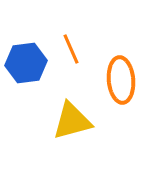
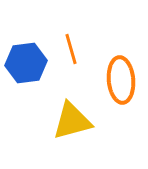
orange line: rotated 8 degrees clockwise
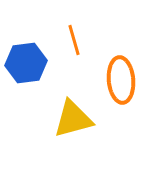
orange line: moved 3 px right, 9 px up
yellow triangle: moved 1 px right, 2 px up
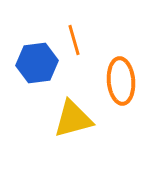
blue hexagon: moved 11 px right
orange ellipse: moved 1 px down
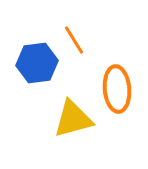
orange line: rotated 16 degrees counterclockwise
orange ellipse: moved 4 px left, 8 px down
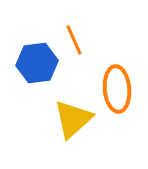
orange line: rotated 8 degrees clockwise
yellow triangle: rotated 27 degrees counterclockwise
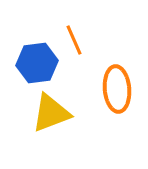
yellow triangle: moved 22 px left, 6 px up; rotated 21 degrees clockwise
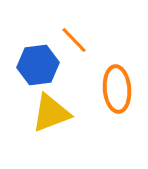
orange line: rotated 20 degrees counterclockwise
blue hexagon: moved 1 px right, 2 px down
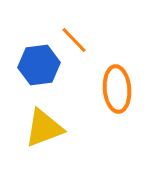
blue hexagon: moved 1 px right
yellow triangle: moved 7 px left, 15 px down
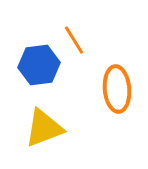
orange line: rotated 12 degrees clockwise
